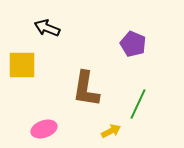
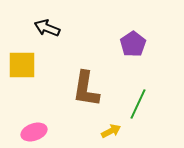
purple pentagon: rotated 15 degrees clockwise
pink ellipse: moved 10 px left, 3 px down
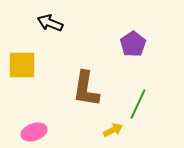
black arrow: moved 3 px right, 5 px up
yellow arrow: moved 2 px right, 1 px up
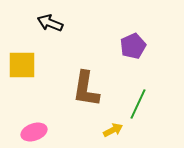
purple pentagon: moved 2 px down; rotated 10 degrees clockwise
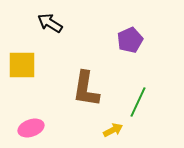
black arrow: rotated 10 degrees clockwise
purple pentagon: moved 3 px left, 6 px up
green line: moved 2 px up
pink ellipse: moved 3 px left, 4 px up
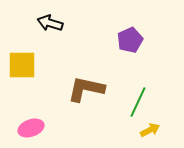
black arrow: rotated 15 degrees counterclockwise
brown L-shape: rotated 93 degrees clockwise
yellow arrow: moved 37 px right
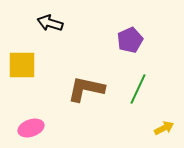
green line: moved 13 px up
yellow arrow: moved 14 px right, 2 px up
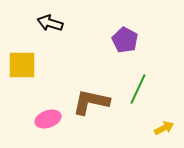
purple pentagon: moved 5 px left; rotated 20 degrees counterclockwise
brown L-shape: moved 5 px right, 13 px down
pink ellipse: moved 17 px right, 9 px up
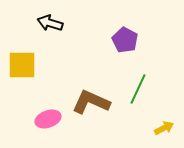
brown L-shape: rotated 12 degrees clockwise
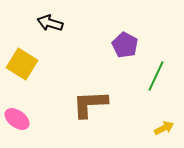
purple pentagon: moved 5 px down
yellow square: moved 1 px up; rotated 32 degrees clockwise
green line: moved 18 px right, 13 px up
brown L-shape: moved 1 px left, 2 px down; rotated 27 degrees counterclockwise
pink ellipse: moved 31 px left; rotated 55 degrees clockwise
